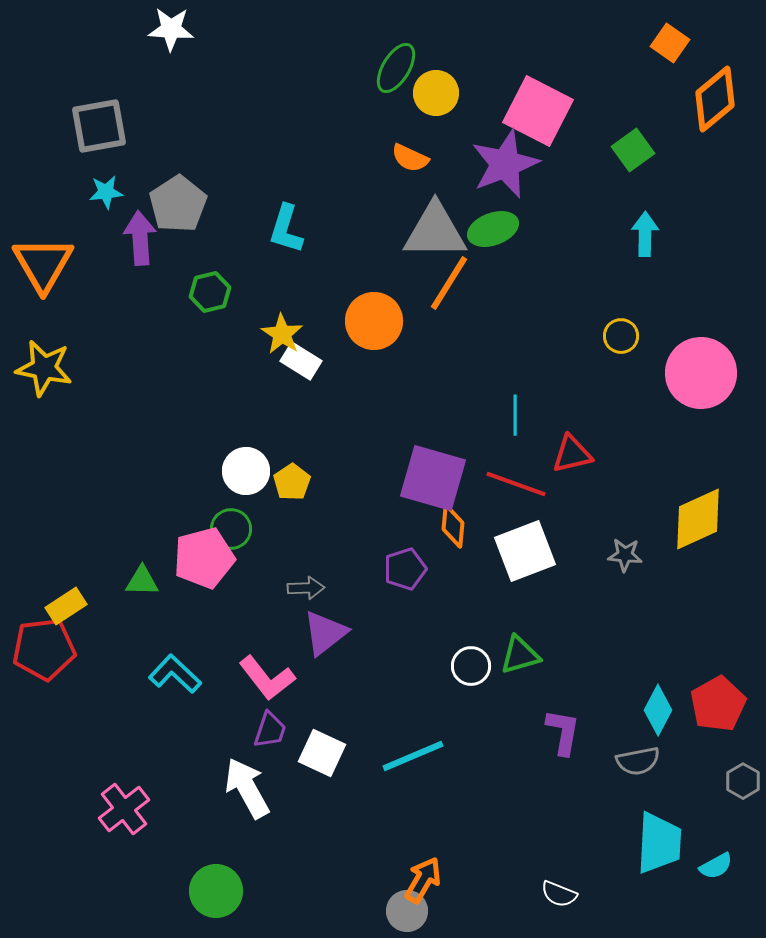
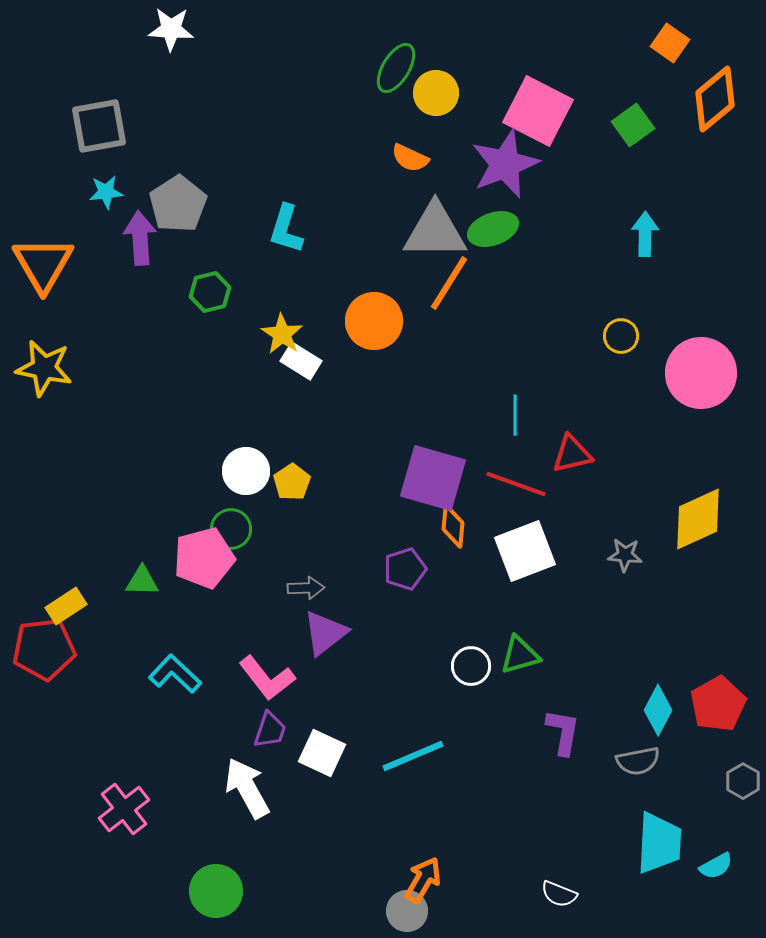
green square at (633, 150): moved 25 px up
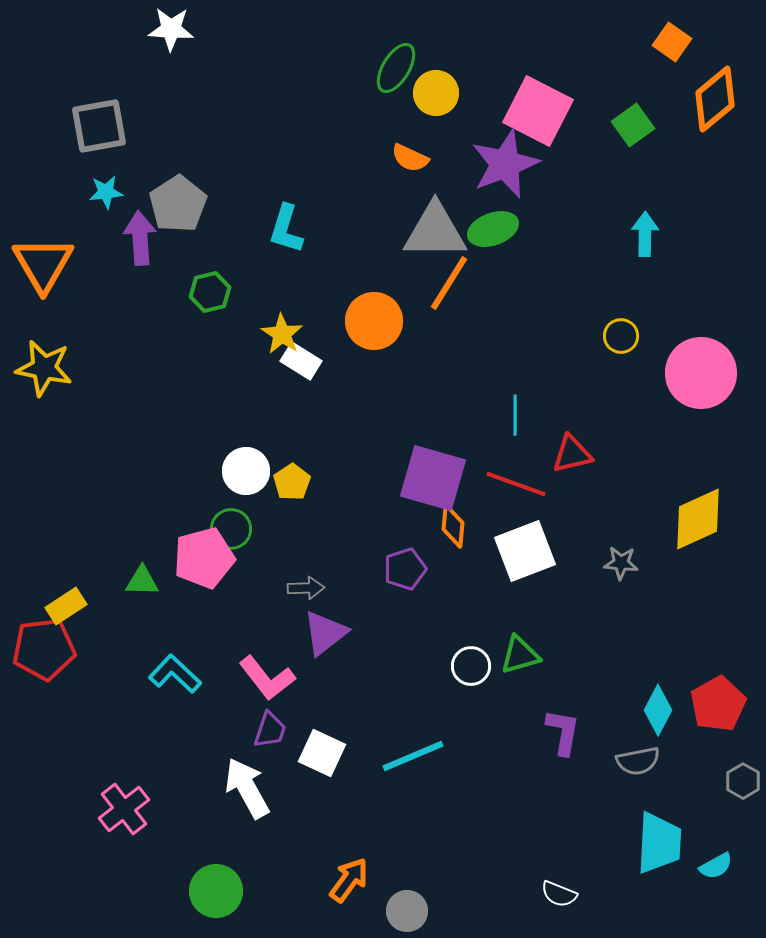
orange square at (670, 43): moved 2 px right, 1 px up
gray star at (625, 555): moved 4 px left, 8 px down
orange arrow at (423, 880): moved 74 px left; rotated 6 degrees clockwise
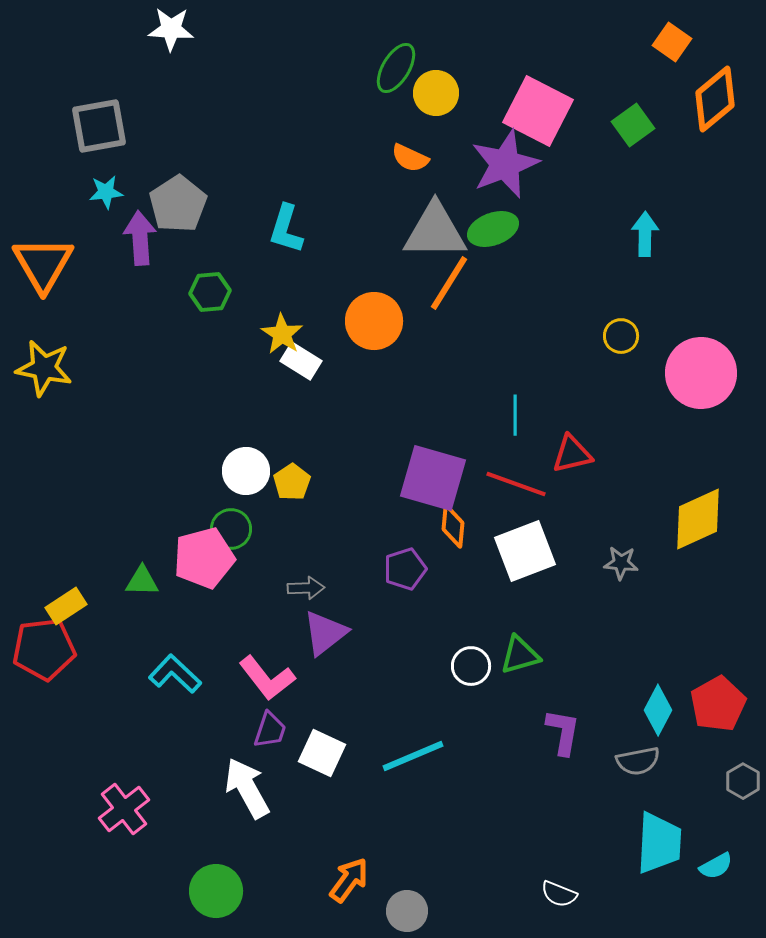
green hexagon at (210, 292): rotated 9 degrees clockwise
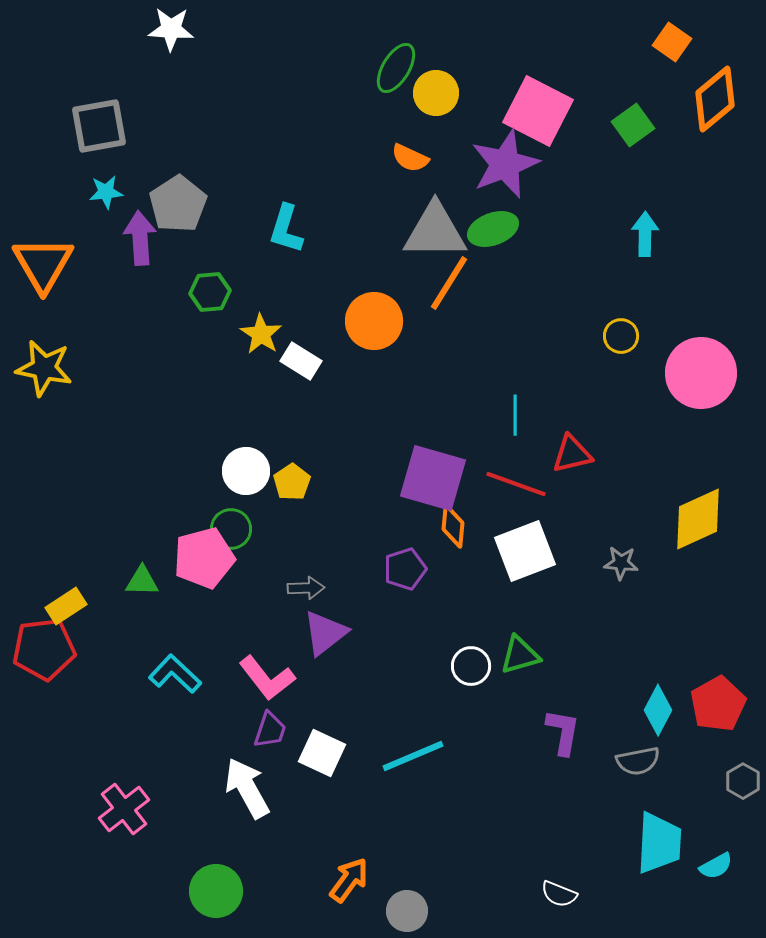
yellow star at (282, 334): moved 21 px left
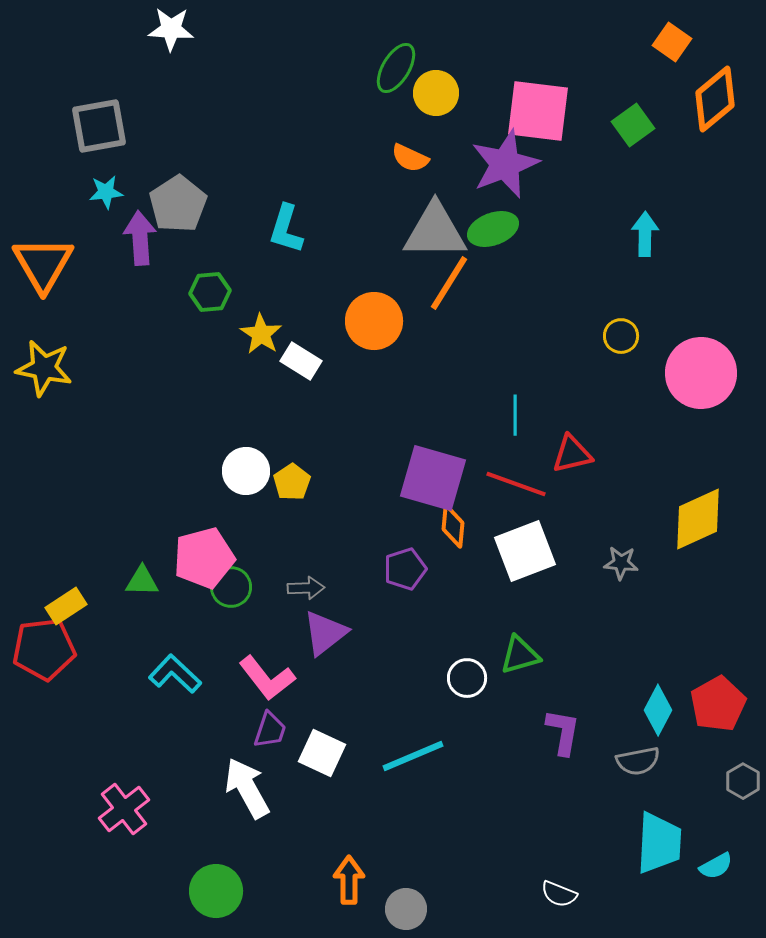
pink square at (538, 111): rotated 20 degrees counterclockwise
green circle at (231, 529): moved 58 px down
white circle at (471, 666): moved 4 px left, 12 px down
orange arrow at (349, 880): rotated 36 degrees counterclockwise
gray circle at (407, 911): moved 1 px left, 2 px up
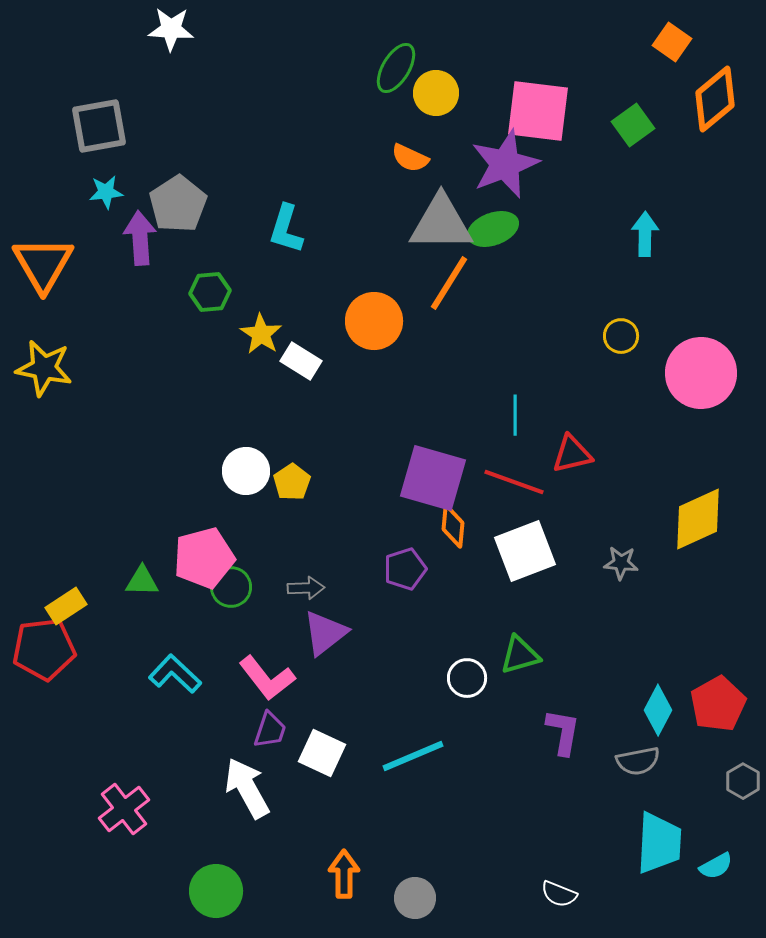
gray triangle at (435, 231): moved 6 px right, 8 px up
red line at (516, 484): moved 2 px left, 2 px up
orange arrow at (349, 880): moved 5 px left, 6 px up
gray circle at (406, 909): moved 9 px right, 11 px up
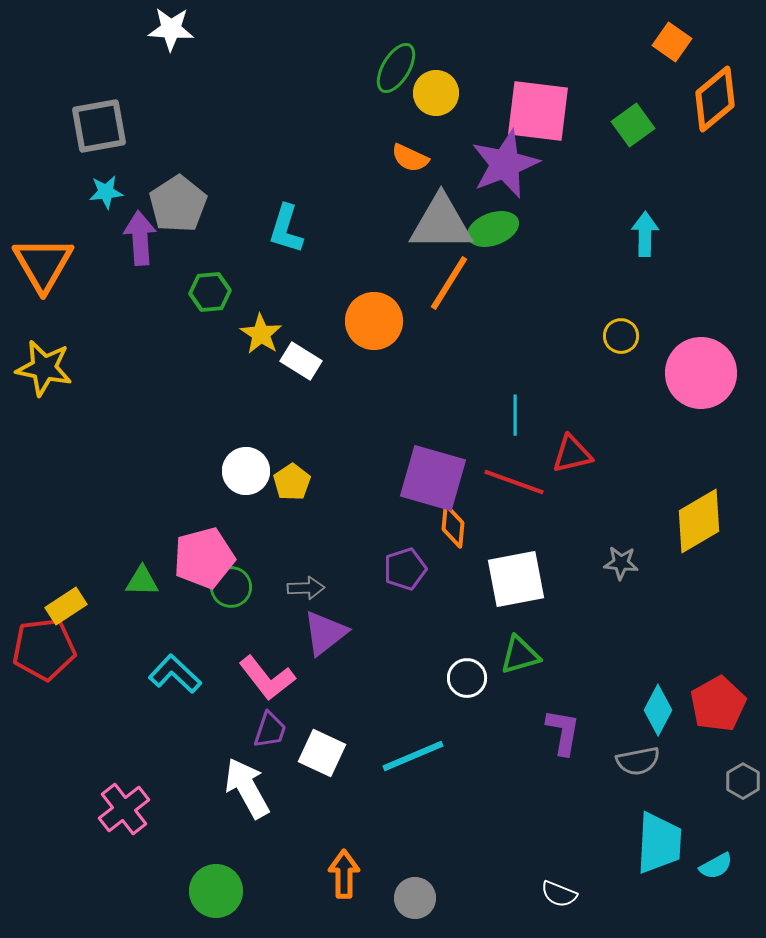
yellow diamond at (698, 519): moved 1 px right, 2 px down; rotated 6 degrees counterclockwise
white square at (525, 551): moved 9 px left, 28 px down; rotated 10 degrees clockwise
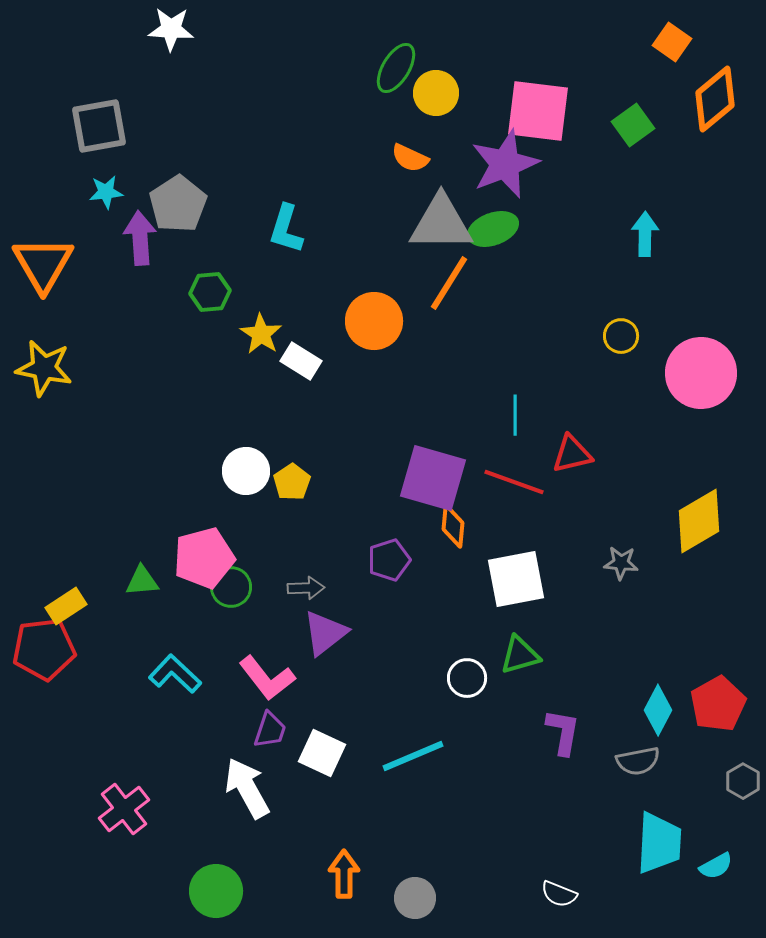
purple pentagon at (405, 569): moved 16 px left, 9 px up
green triangle at (142, 581): rotated 6 degrees counterclockwise
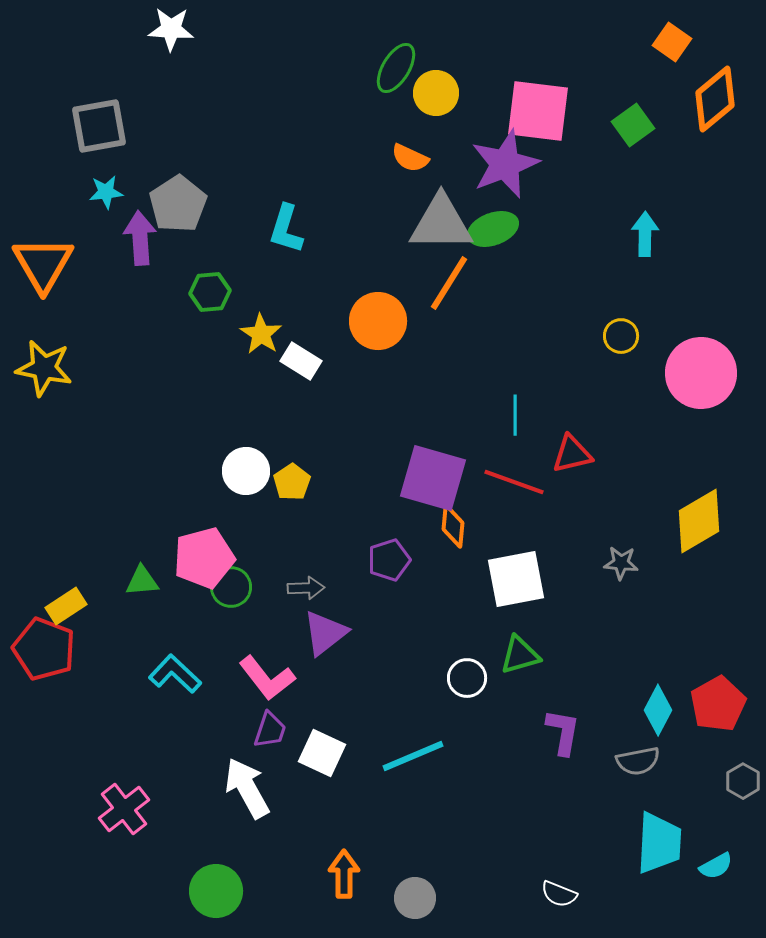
orange circle at (374, 321): moved 4 px right
red pentagon at (44, 649): rotated 28 degrees clockwise
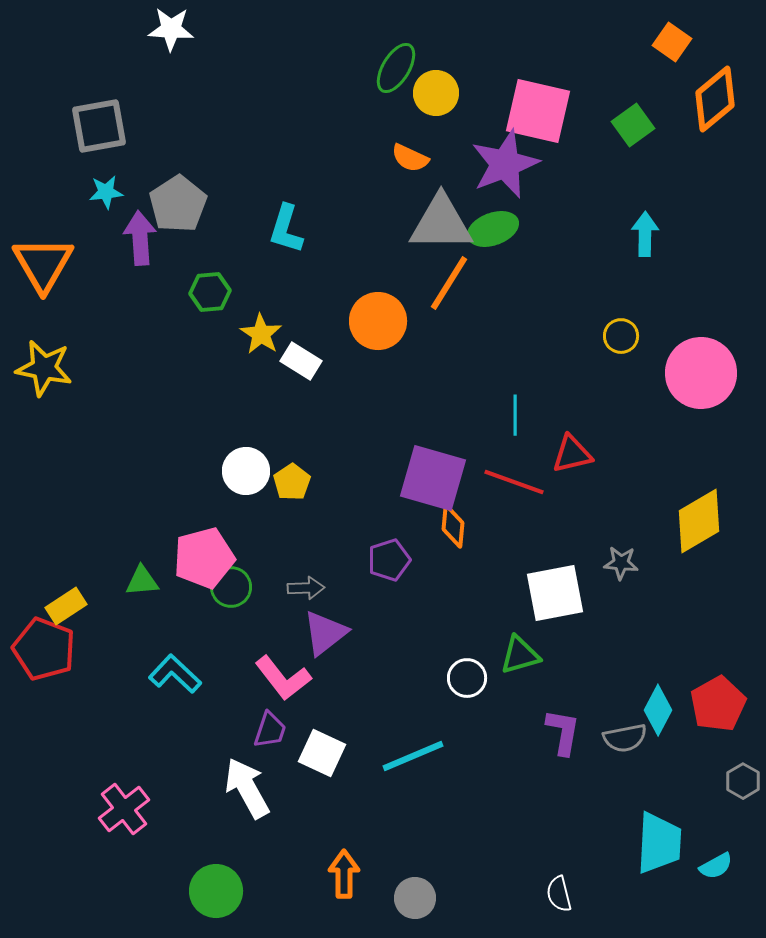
pink square at (538, 111): rotated 6 degrees clockwise
white square at (516, 579): moved 39 px right, 14 px down
pink L-shape at (267, 678): moved 16 px right
gray semicircle at (638, 761): moved 13 px left, 23 px up
white semicircle at (559, 894): rotated 54 degrees clockwise
